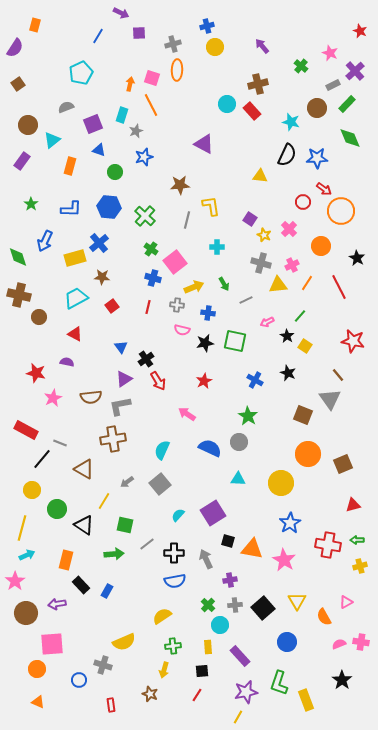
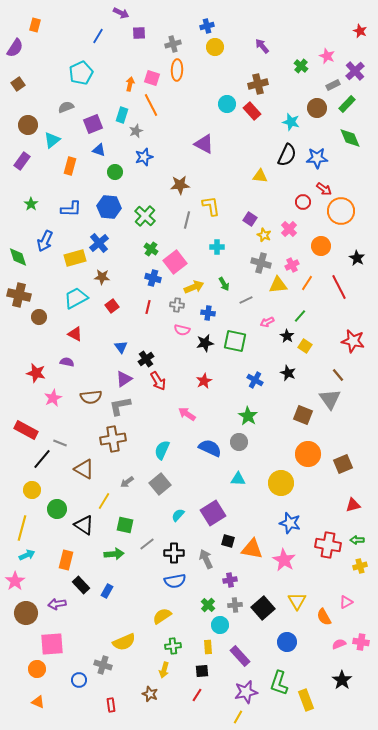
pink star at (330, 53): moved 3 px left, 3 px down
blue star at (290, 523): rotated 25 degrees counterclockwise
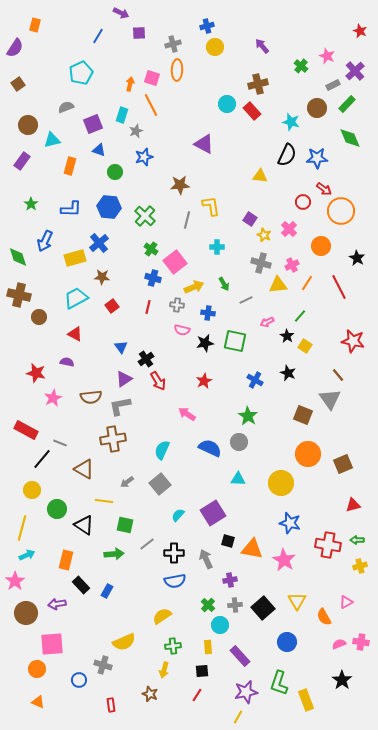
cyan triangle at (52, 140): rotated 24 degrees clockwise
yellow line at (104, 501): rotated 66 degrees clockwise
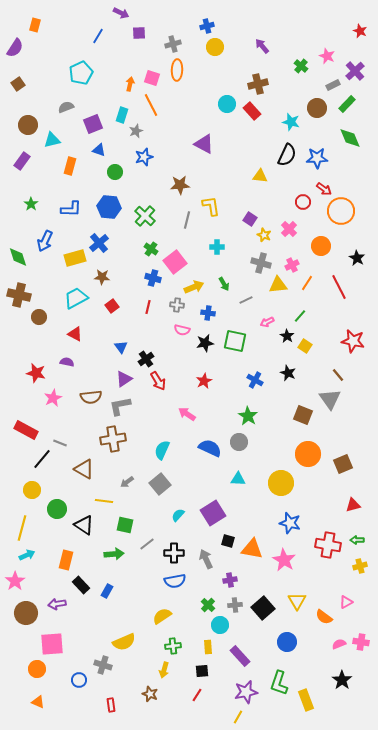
orange semicircle at (324, 617): rotated 24 degrees counterclockwise
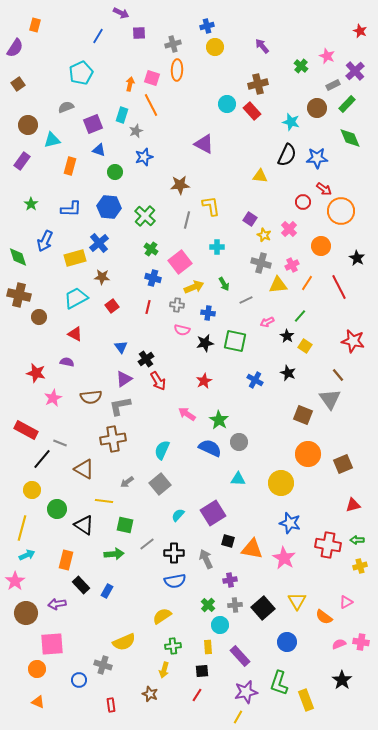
pink square at (175, 262): moved 5 px right
green star at (248, 416): moved 29 px left, 4 px down
pink star at (284, 560): moved 2 px up
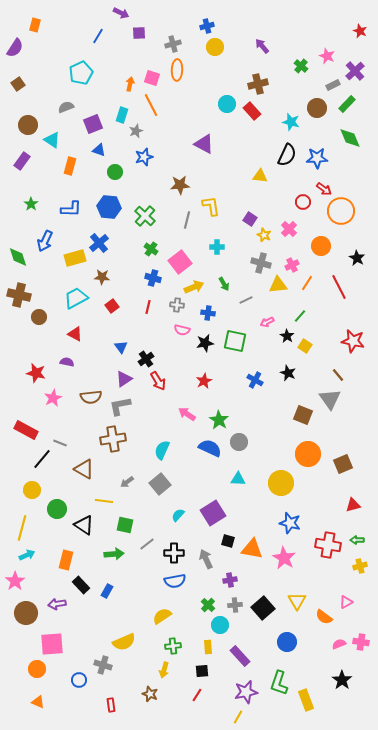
cyan triangle at (52, 140): rotated 48 degrees clockwise
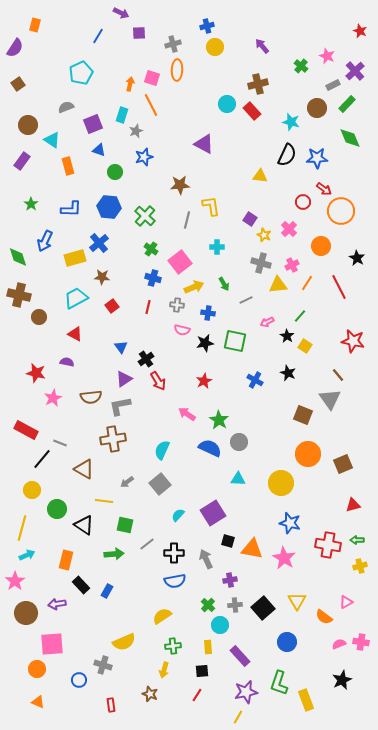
orange rectangle at (70, 166): moved 2 px left; rotated 30 degrees counterclockwise
black star at (342, 680): rotated 12 degrees clockwise
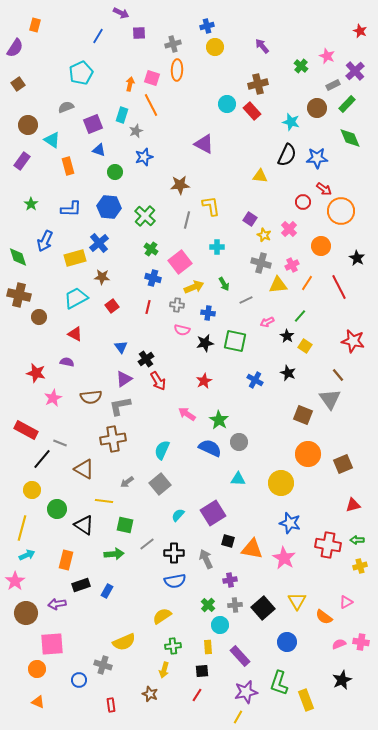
black rectangle at (81, 585): rotated 66 degrees counterclockwise
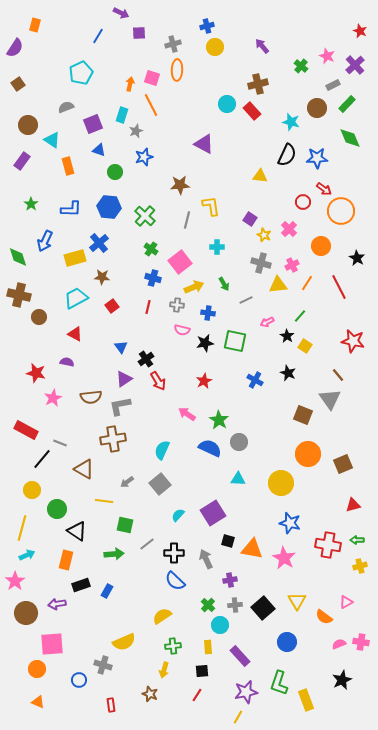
purple cross at (355, 71): moved 6 px up
black triangle at (84, 525): moved 7 px left, 6 px down
blue semicircle at (175, 581): rotated 55 degrees clockwise
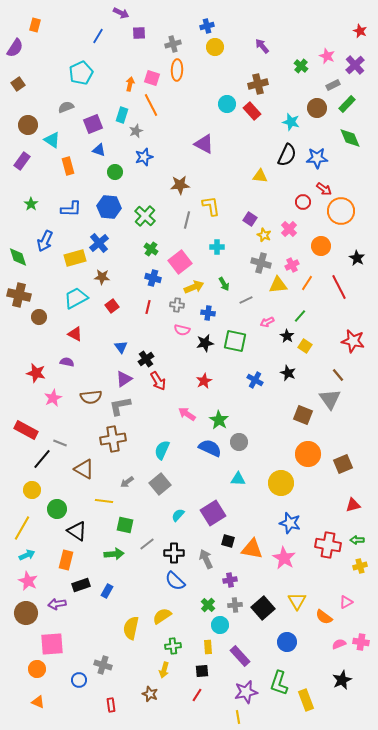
yellow line at (22, 528): rotated 15 degrees clockwise
pink star at (15, 581): moved 13 px right; rotated 12 degrees counterclockwise
yellow semicircle at (124, 642): moved 7 px right, 14 px up; rotated 125 degrees clockwise
yellow line at (238, 717): rotated 40 degrees counterclockwise
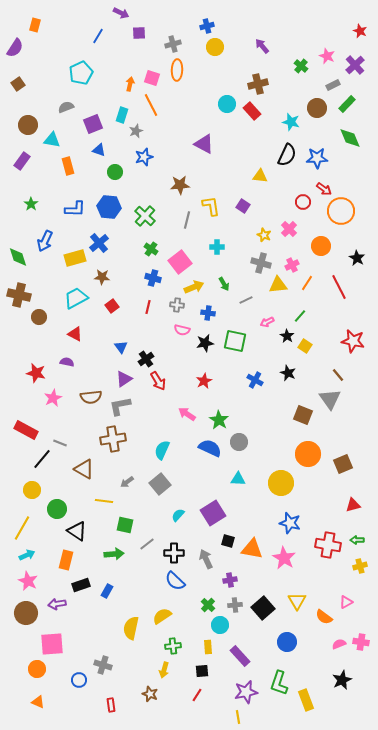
cyan triangle at (52, 140): rotated 24 degrees counterclockwise
blue L-shape at (71, 209): moved 4 px right
purple square at (250, 219): moved 7 px left, 13 px up
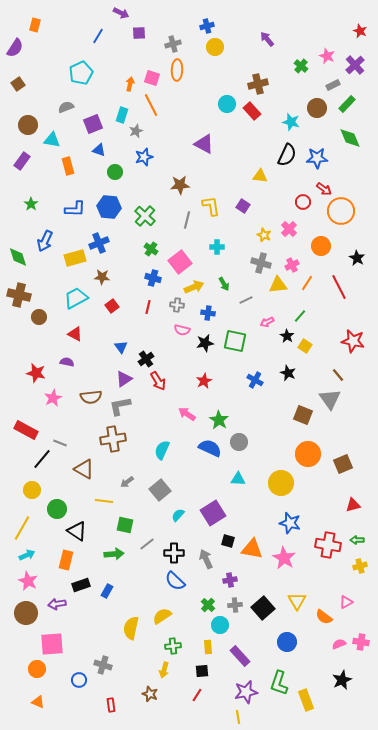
purple arrow at (262, 46): moved 5 px right, 7 px up
blue cross at (99, 243): rotated 18 degrees clockwise
gray square at (160, 484): moved 6 px down
